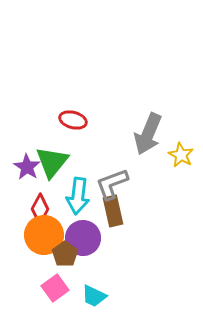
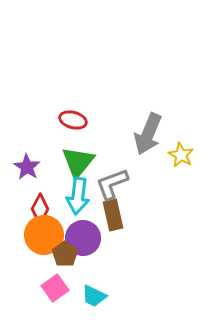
green triangle: moved 26 px right
brown rectangle: moved 4 px down
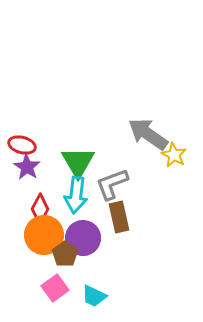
red ellipse: moved 51 px left, 25 px down
gray arrow: rotated 102 degrees clockwise
yellow star: moved 7 px left
green triangle: rotated 9 degrees counterclockwise
cyan arrow: moved 2 px left, 1 px up
brown rectangle: moved 6 px right, 2 px down
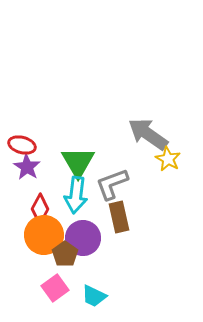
yellow star: moved 6 px left, 4 px down
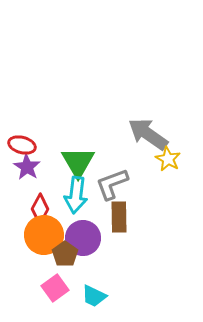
brown rectangle: rotated 12 degrees clockwise
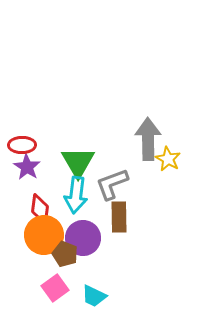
gray arrow: moved 5 px down; rotated 54 degrees clockwise
red ellipse: rotated 16 degrees counterclockwise
red diamond: rotated 20 degrees counterclockwise
brown pentagon: rotated 15 degrees counterclockwise
